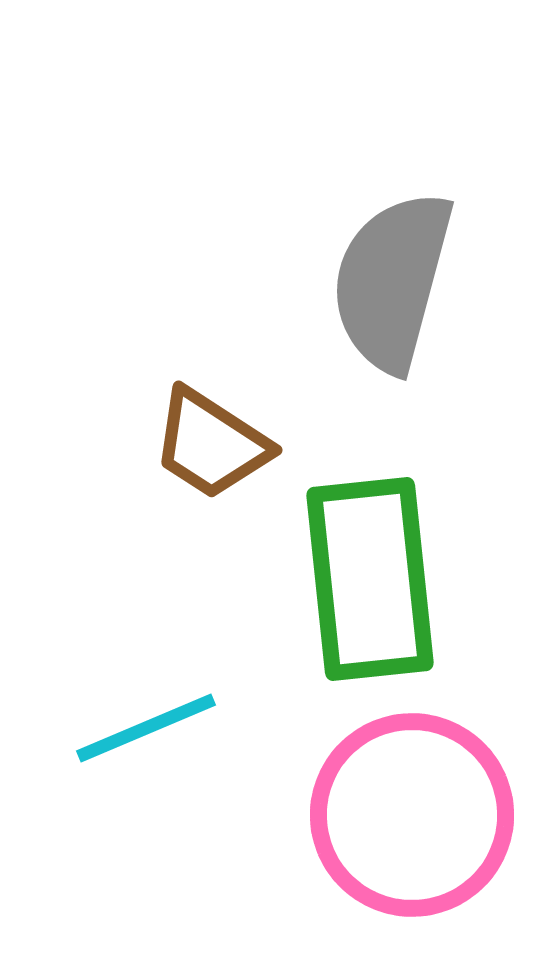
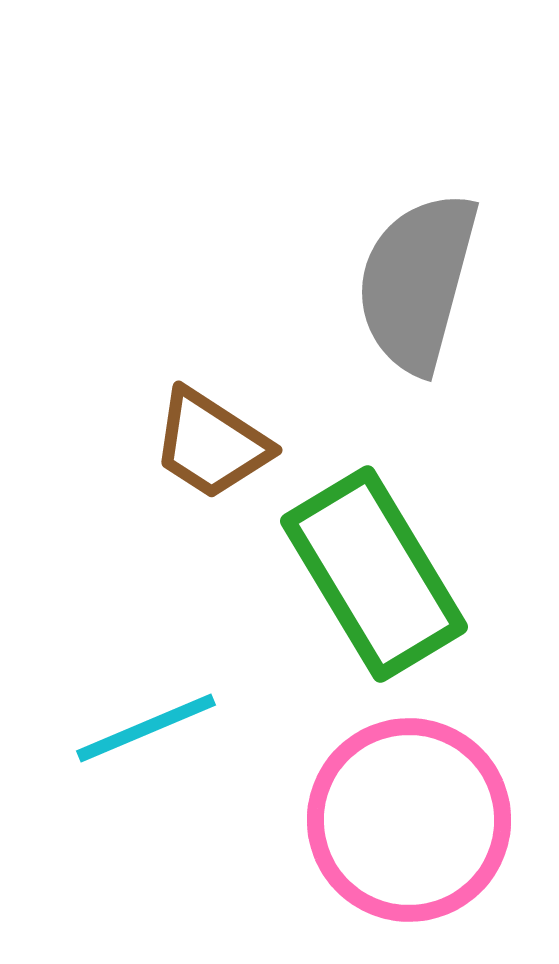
gray semicircle: moved 25 px right, 1 px down
green rectangle: moved 4 px right, 5 px up; rotated 25 degrees counterclockwise
pink circle: moved 3 px left, 5 px down
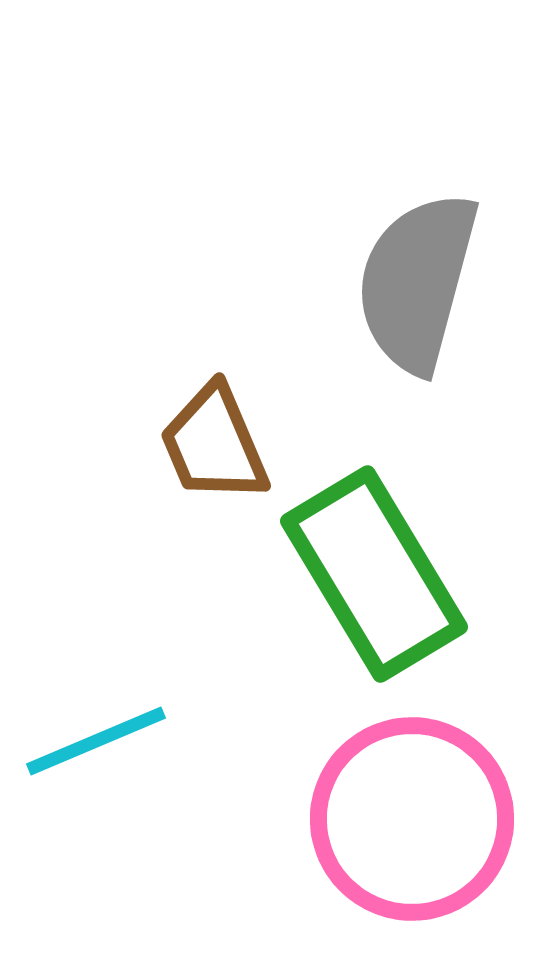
brown trapezoid: moved 3 px right; rotated 34 degrees clockwise
cyan line: moved 50 px left, 13 px down
pink circle: moved 3 px right, 1 px up
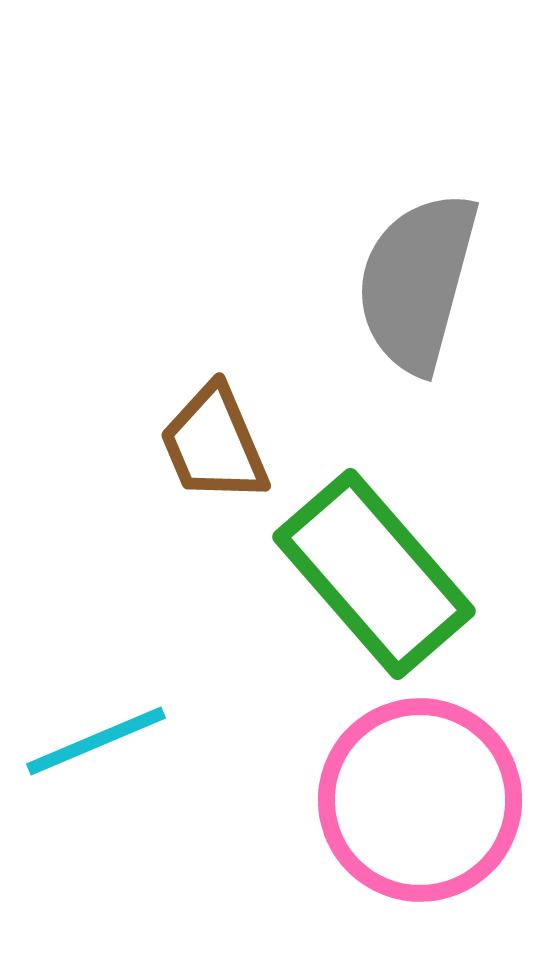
green rectangle: rotated 10 degrees counterclockwise
pink circle: moved 8 px right, 19 px up
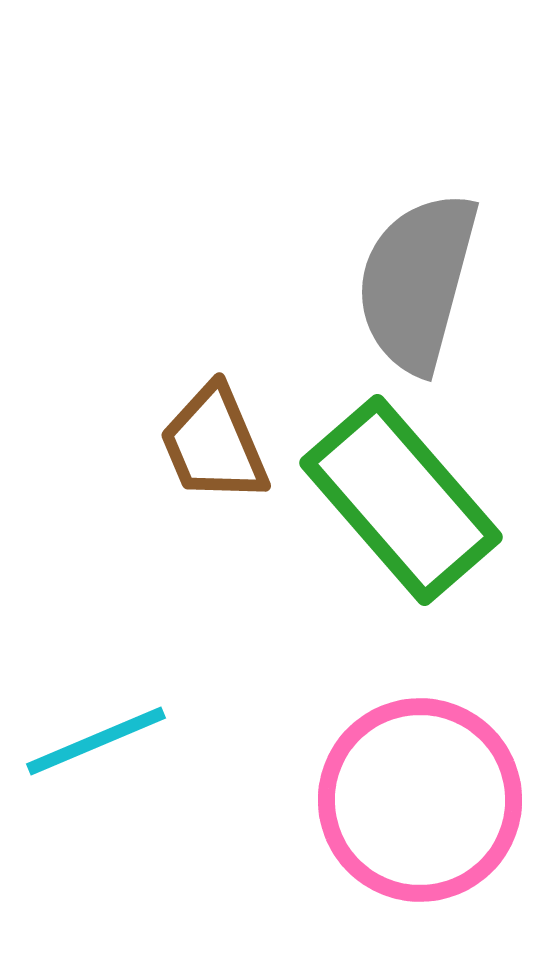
green rectangle: moved 27 px right, 74 px up
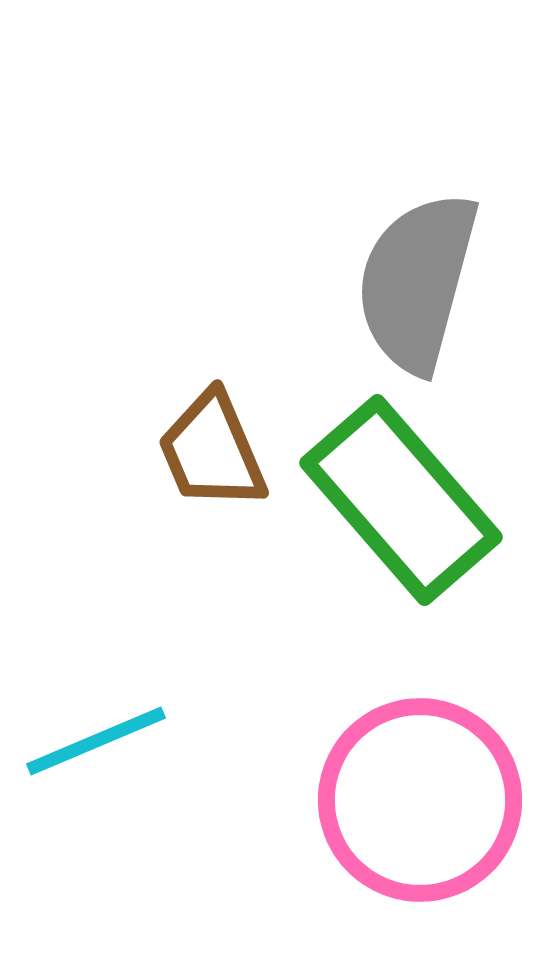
brown trapezoid: moved 2 px left, 7 px down
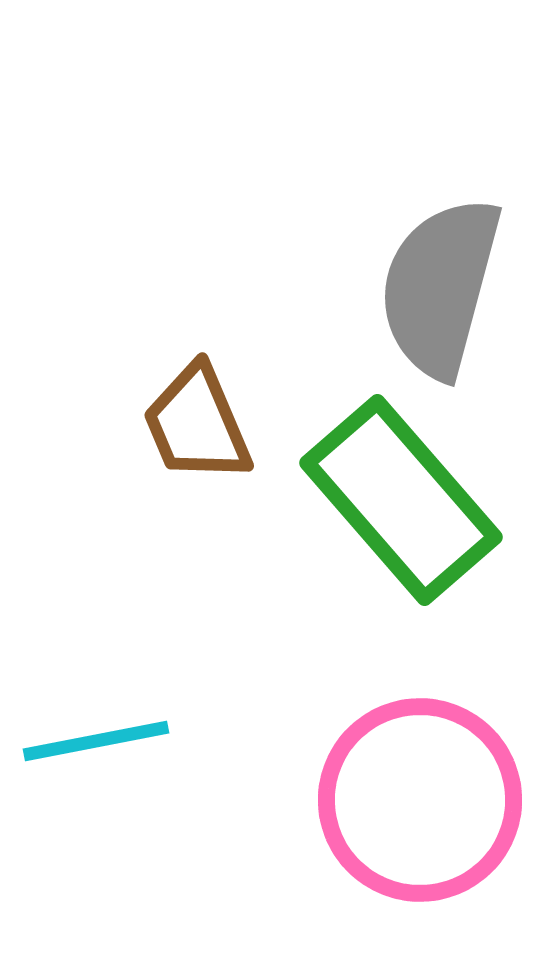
gray semicircle: moved 23 px right, 5 px down
brown trapezoid: moved 15 px left, 27 px up
cyan line: rotated 12 degrees clockwise
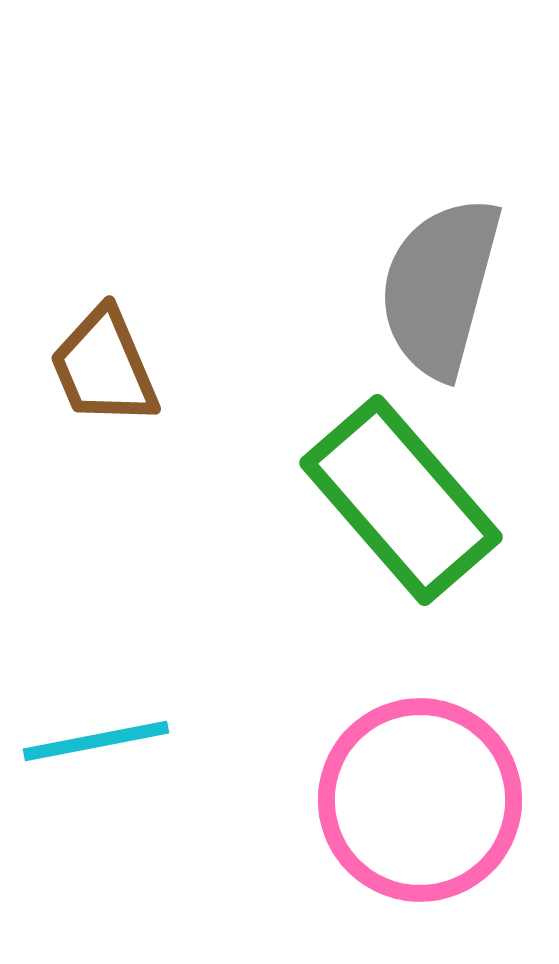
brown trapezoid: moved 93 px left, 57 px up
